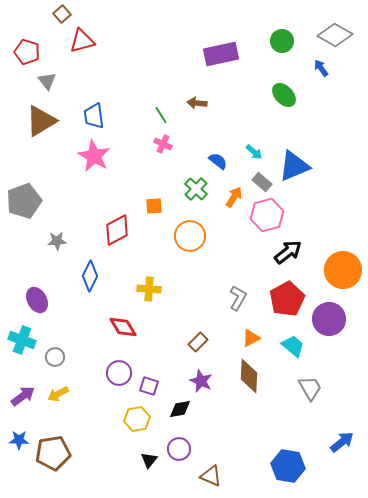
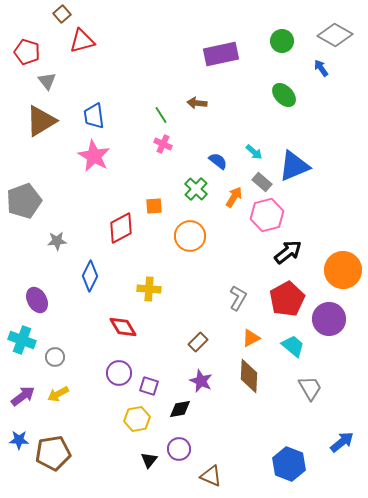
red diamond at (117, 230): moved 4 px right, 2 px up
blue hexagon at (288, 466): moved 1 px right, 2 px up; rotated 12 degrees clockwise
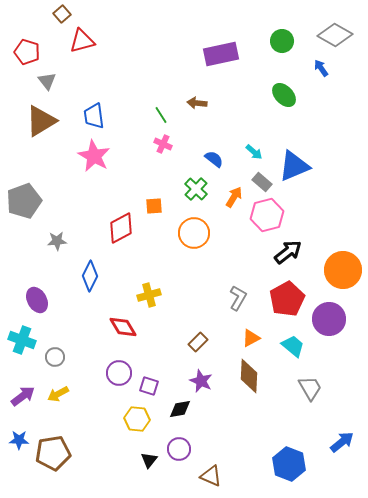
blue semicircle at (218, 161): moved 4 px left, 2 px up
orange circle at (190, 236): moved 4 px right, 3 px up
yellow cross at (149, 289): moved 6 px down; rotated 20 degrees counterclockwise
yellow hexagon at (137, 419): rotated 15 degrees clockwise
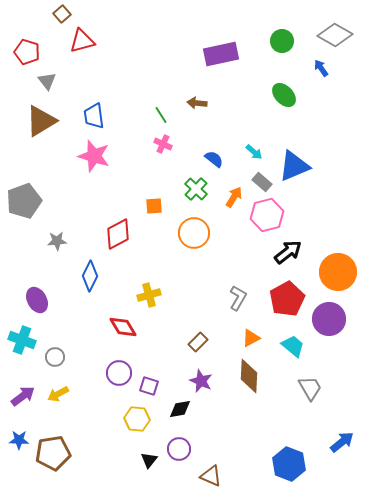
pink star at (94, 156): rotated 12 degrees counterclockwise
red diamond at (121, 228): moved 3 px left, 6 px down
orange circle at (343, 270): moved 5 px left, 2 px down
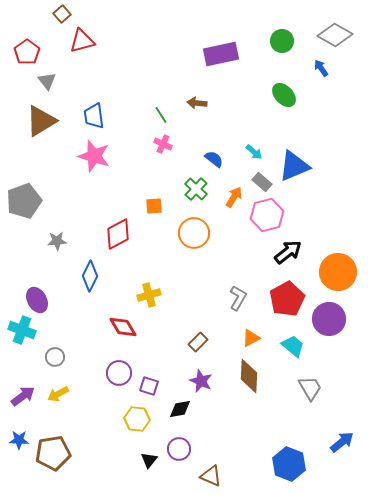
red pentagon at (27, 52): rotated 20 degrees clockwise
cyan cross at (22, 340): moved 10 px up
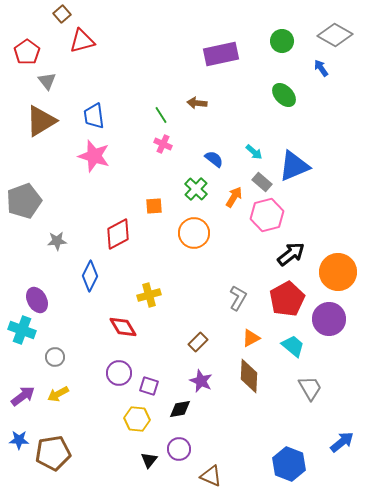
black arrow at (288, 252): moved 3 px right, 2 px down
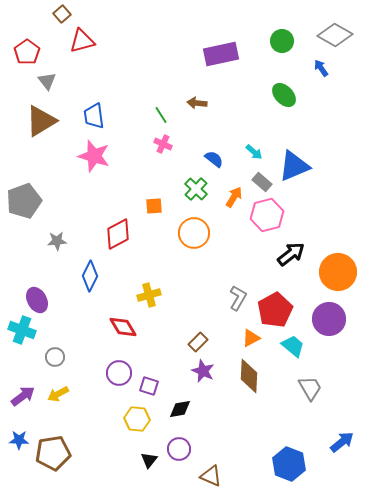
red pentagon at (287, 299): moved 12 px left, 11 px down
purple star at (201, 381): moved 2 px right, 10 px up
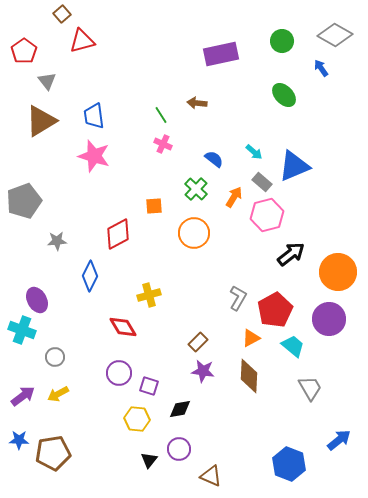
red pentagon at (27, 52): moved 3 px left, 1 px up
purple star at (203, 371): rotated 15 degrees counterclockwise
blue arrow at (342, 442): moved 3 px left, 2 px up
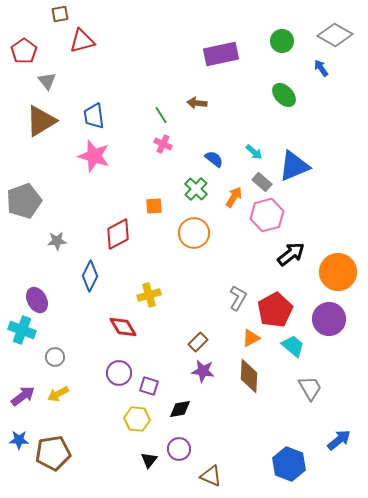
brown square at (62, 14): moved 2 px left; rotated 30 degrees clockwise
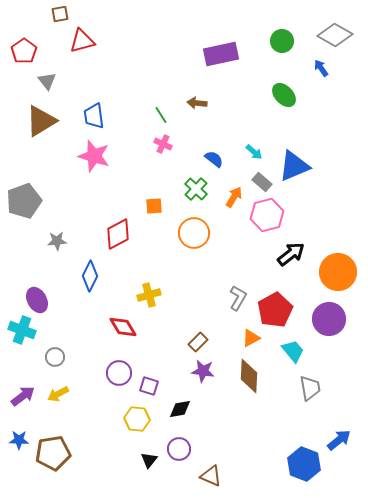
cyan trapezoid at (293, 346): moved 5 px down; rotated 10 degrees clockwise
gray trapezoid at (310, 388): rotated 20 degrees clockwise
blue hexagon at (289, 464): moved 15 px right
